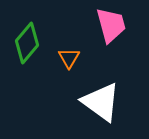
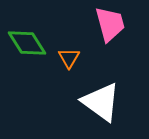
pink trapezoid: moved 1 px left, 1 px up
green diamond: rotated 72 degrees counterclockwise
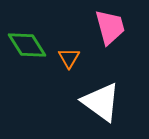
pink trapezoid: moved 3 px down
green diamond: moved 2 px down
